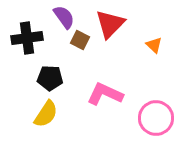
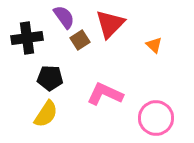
brown square: rotated 30 degrees clockwise
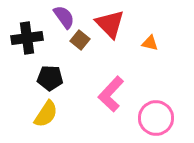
red triangle: rotated 28 degrees counterclockwise
brown square: rotated 18 degrees counterclockwise
orange triangle: moved 4 px left, 2 px up; rotated 30 degrees counterclockwise
pink L-shape: moved 6 px right; rotated 72 degrees counterclockwise
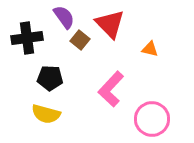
orange triangle: moved 6 px down
pink L-shape: moved 5 px up
yellow semicircle: rotated 72 degrees clockwise
pink circle: moved 4 px left, 1 px down
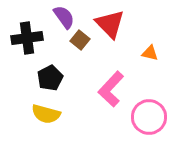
orange triangle: moved 4 px down
black pentagon: rotated 30 degrees counterclockwise
pink circle: moved 3 px left, 2 px up
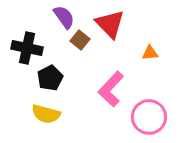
black cross: moved 10 px down; rotated 20 degrees clockwise
orange triangle: rotated 18 degrees counterclockwise
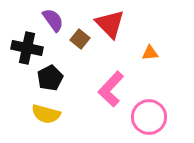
purple semicircle: moved 11 px left, 3 px down
brown square: moved 1 px up
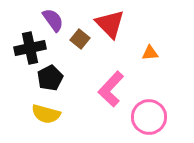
black cross: moved 3 px right; rotated 24 degrees counterclockwise
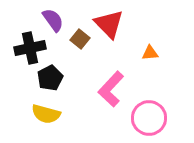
red triangle: moved 1 px left
pink circle: moved 1 px down
